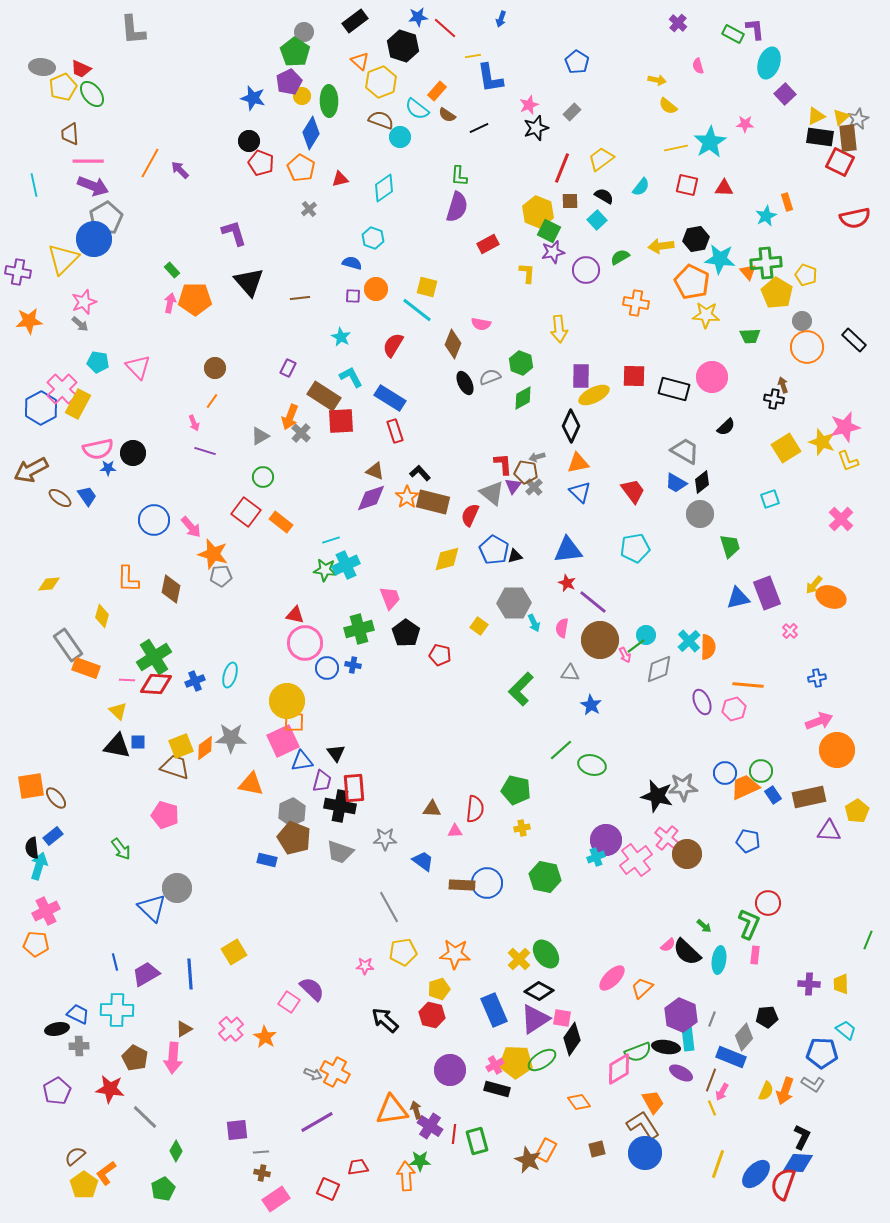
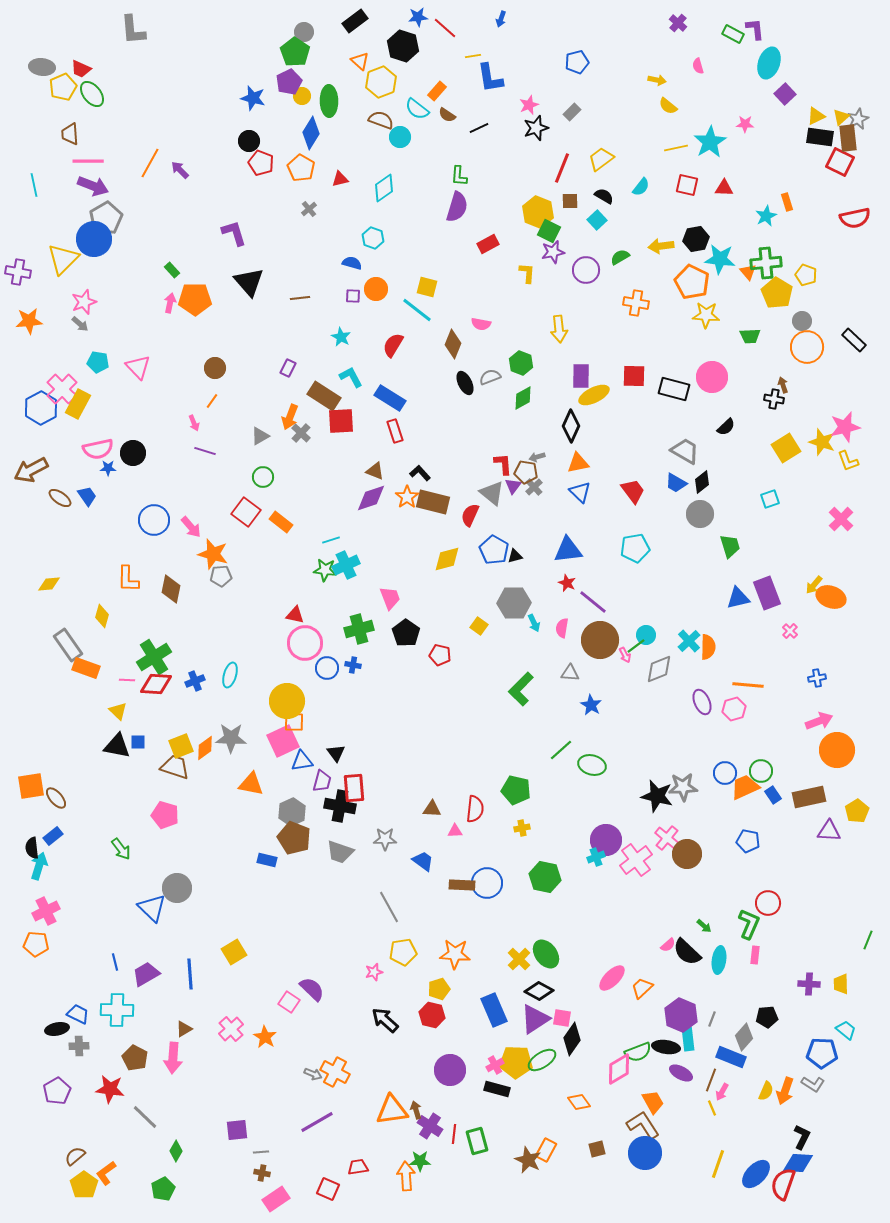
blue pentagon at (577, 62): rotated 25 degrees clockwise
pink star at (365, 966): moved 9 px right, 6 px down; rotated 18 degrees counterclockwise
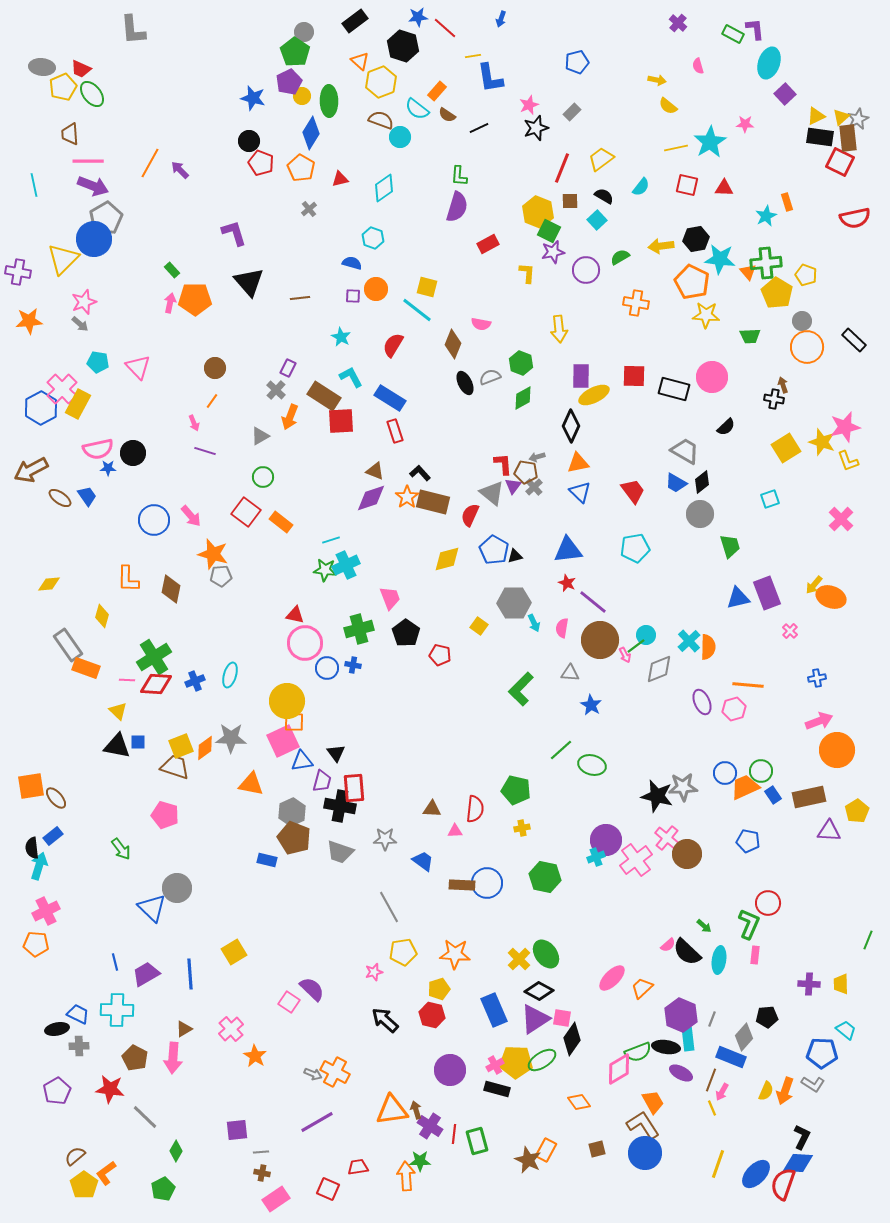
gray cross at (301, 433): moved 25 px left, 43 px up
pink arrow at (191, 527): moved 11 px up
orange star at (265, 1037): moved 10 px left, 19 px down
